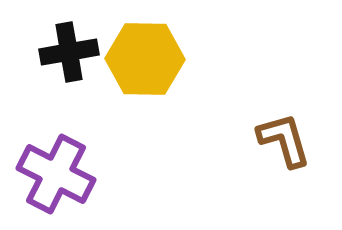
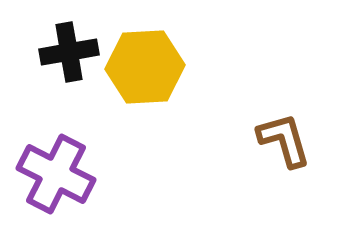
yellow hexagon: moved 8 px down; rotated 4 degrees counterclockwise
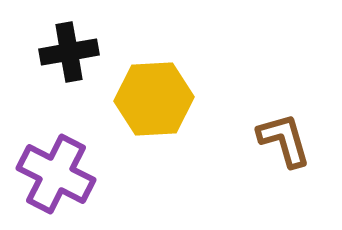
yellow hexagon: moved 9 px right, 32 px down
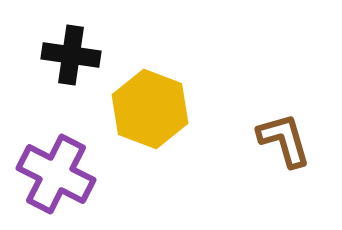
black cross: moved 2 px right, 3 px down; rotated 18 degrees clockwise
yellow hexagon: moved 4 px left, 10 px down; rotated 24 degrees clockwise
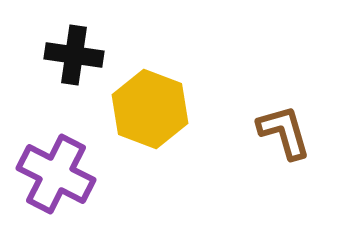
black cross: moved 3 px right
brown L-shape: moved 8 px up
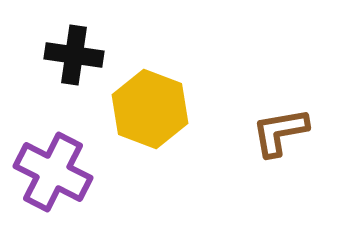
brown L-shape: moved 4 px left; rotated 84 degrees counterclockwise
purple cross: moved 3 px left, 2 px up
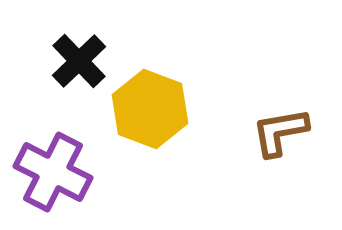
black cross: moved 5 px right, 6 px down; rotated 38 degrees clockwise
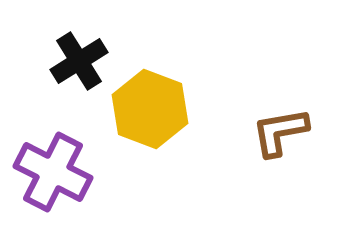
black cross: rotated 12 degrees clockwise
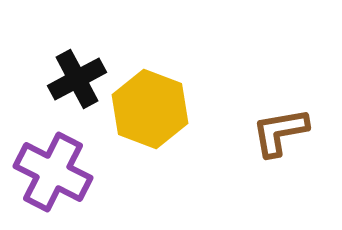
black cross: moved 2 px left, 18 px down; rotated 4 degrees clockwise
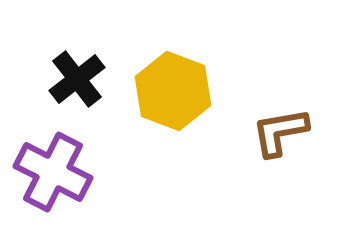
black cross: rotated 10 degrees counterclockwise
yellow hexagon: moved 23 px right, 18 px up
